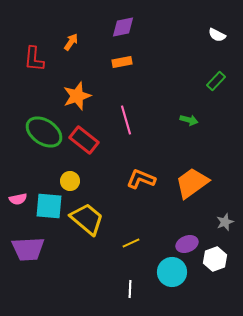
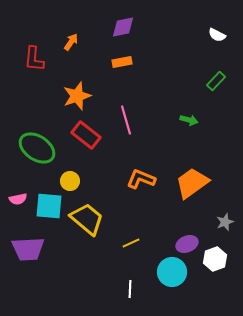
green ellipse: moved 7 px left, 16 px down
red rectangle: moved 2 px right, 5 px up
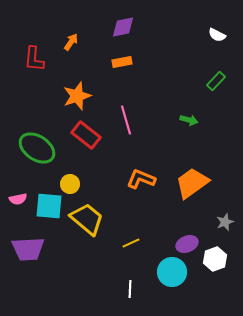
yellow circle: moved 3 px down
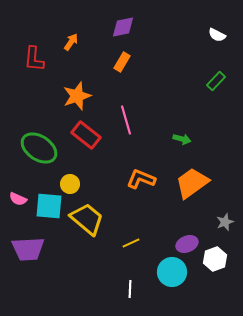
orange rectangle: rotated 48 degrees counterclockwise
green arrow: moved 7 px left, 19 px down
green ellipse: moved 2 px right
pink semicircle: rotated 36 degrees clockwise
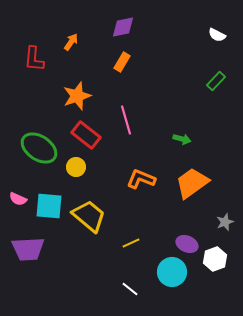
yellow circle: moved 6 px right, 17 px up
yellow trapezoid: moved 2 px right, 3 px up
purple ellipse: rotated 45 degrees clockwise
white line: rotated 54 degrees counterclockwise
